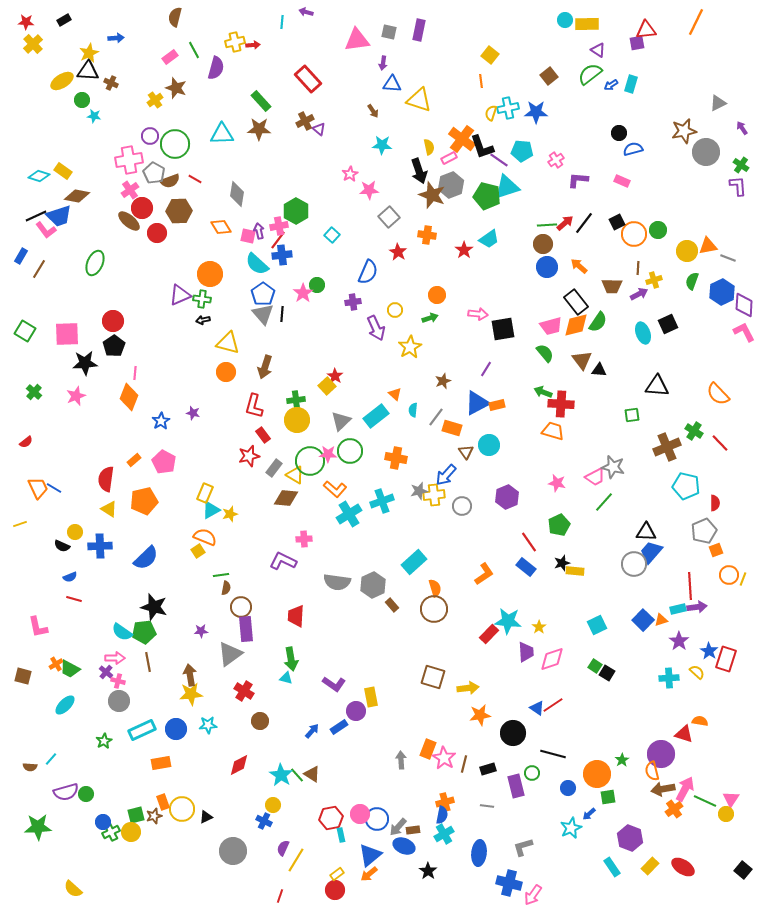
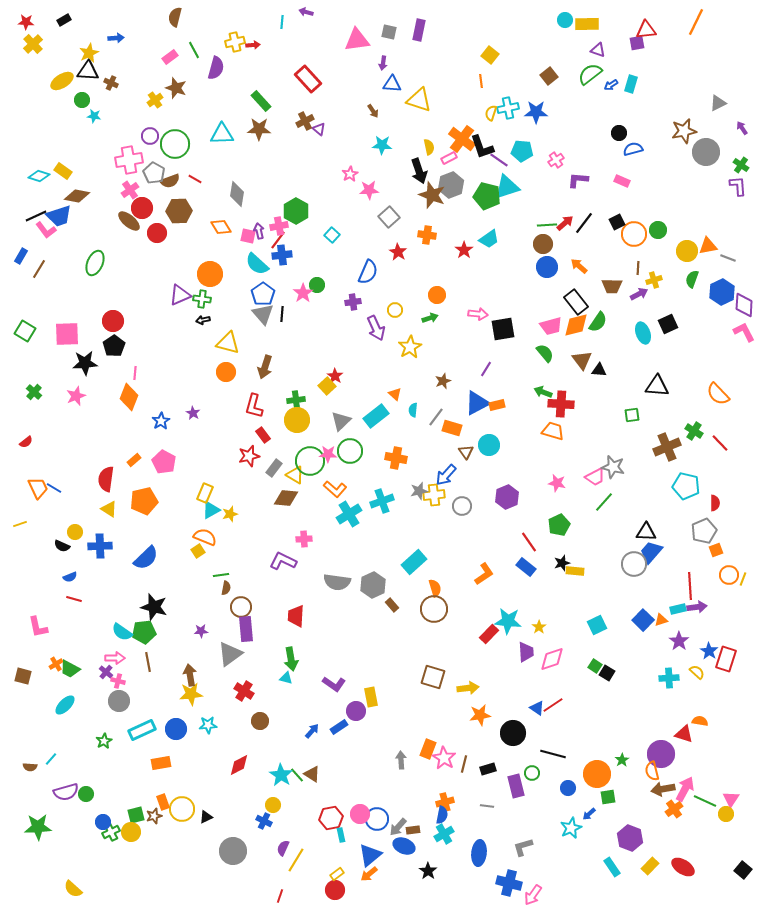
purple triangle at (598, 50): rotated 14 degrees counterclockwise
green semicircle at (692, 281): moved 2 px up
purple star at (193, 413): rotated 16 degrees clockwise
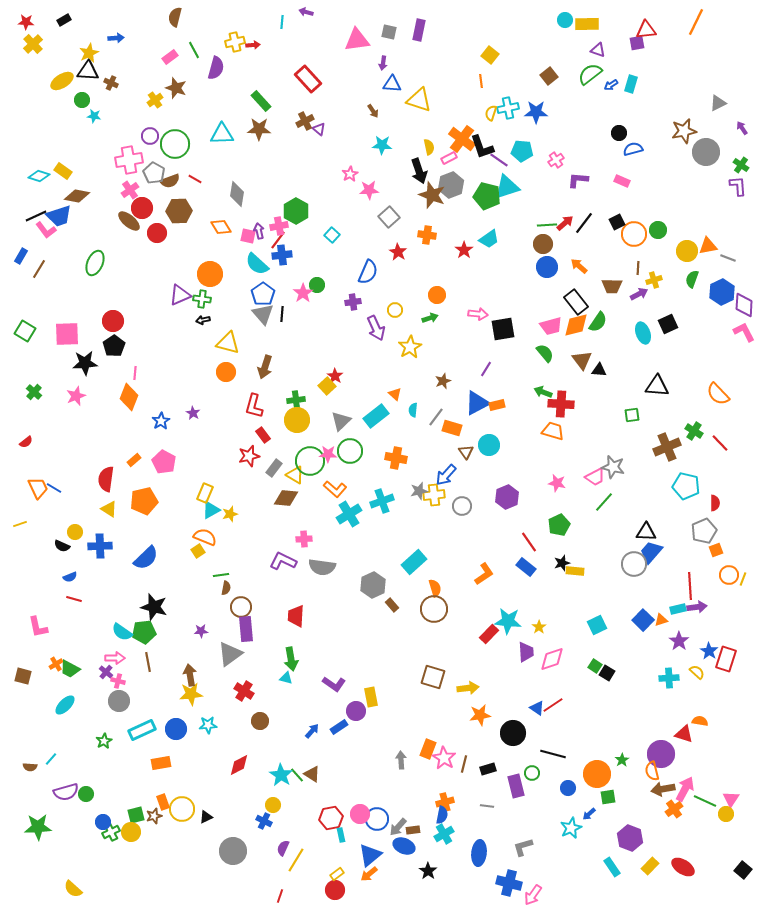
gray semicircle at (337, 582): moved 15 px left, 15 px up
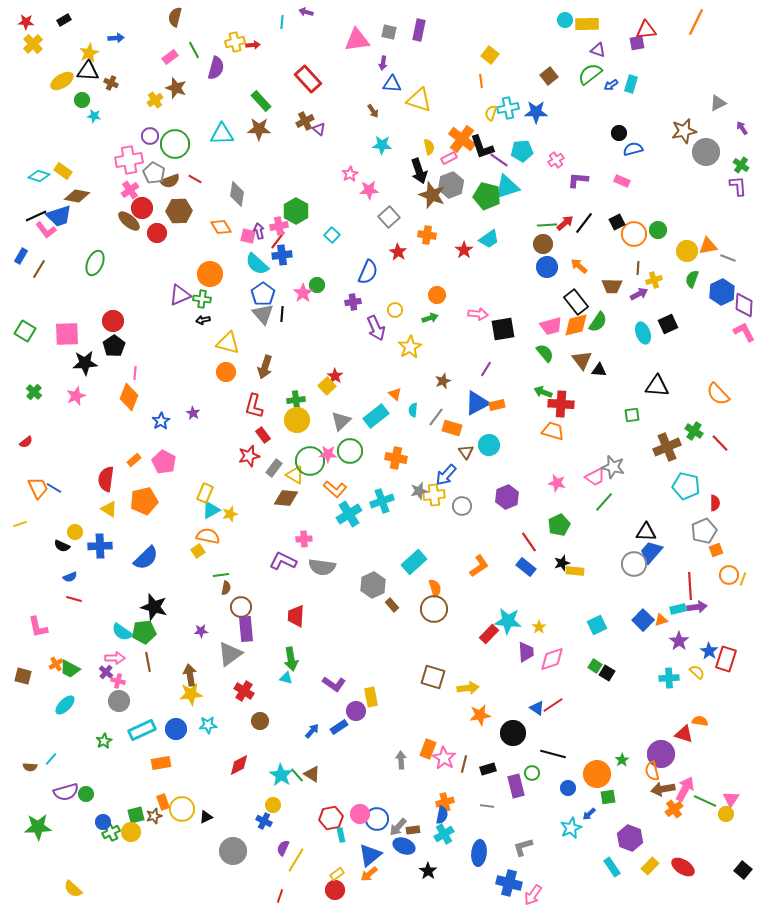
cyan pentagon at (522, 151): rotated 10 degrees counterclockwise
orange semicircle at (205, 537): moved 3 px right, 1 px up; rotated 10 degrees counterclockwise
orange L-shape at (484, 574): moved 5 px left, 8 px up
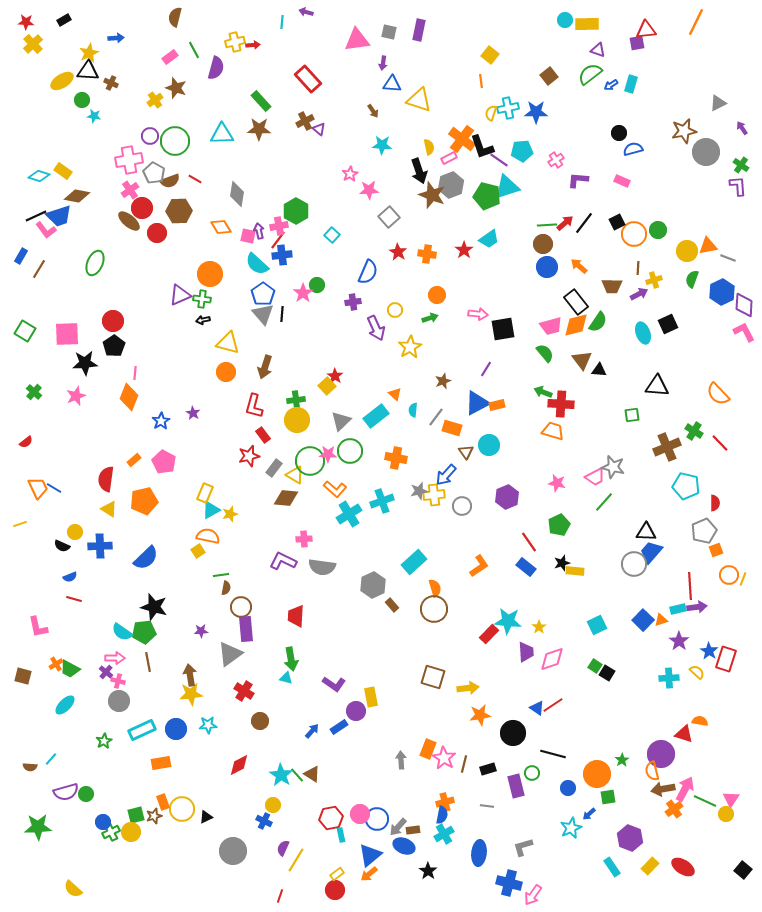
green circle at (175, 144): moved 3 px up
orange cross at (427, 235): moved 19 px down
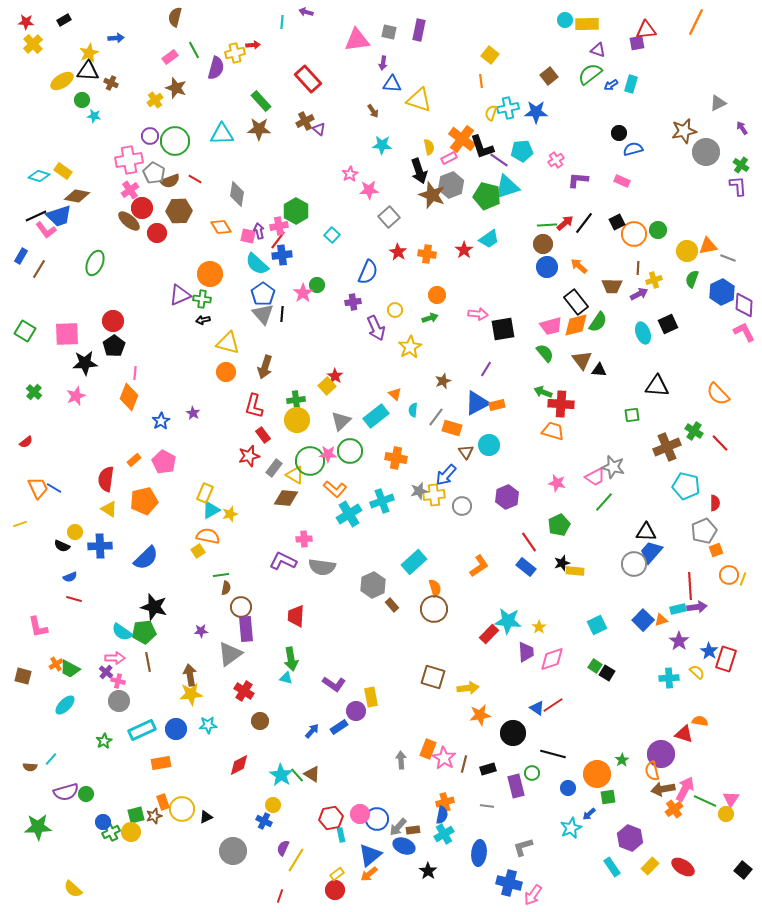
yellow cross at (235, 42): moved 11 px down
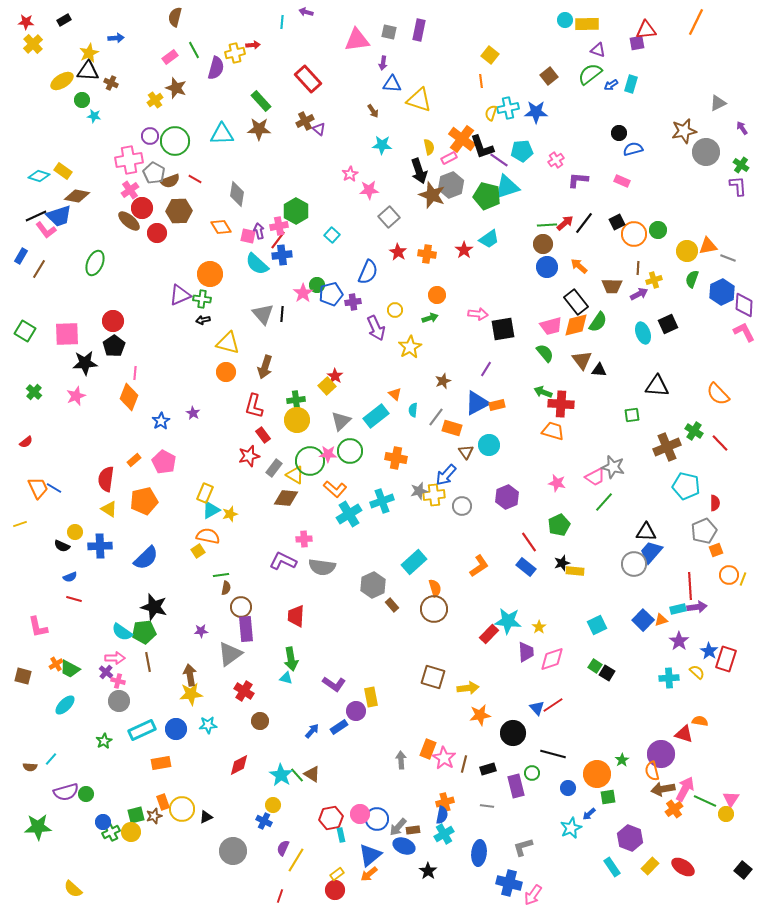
blue pentagon at (263, 294): moved 68 px right; rotated 20 degrees clockwise
blue triangle at (537, 708): rotated 14 degrees clockwise
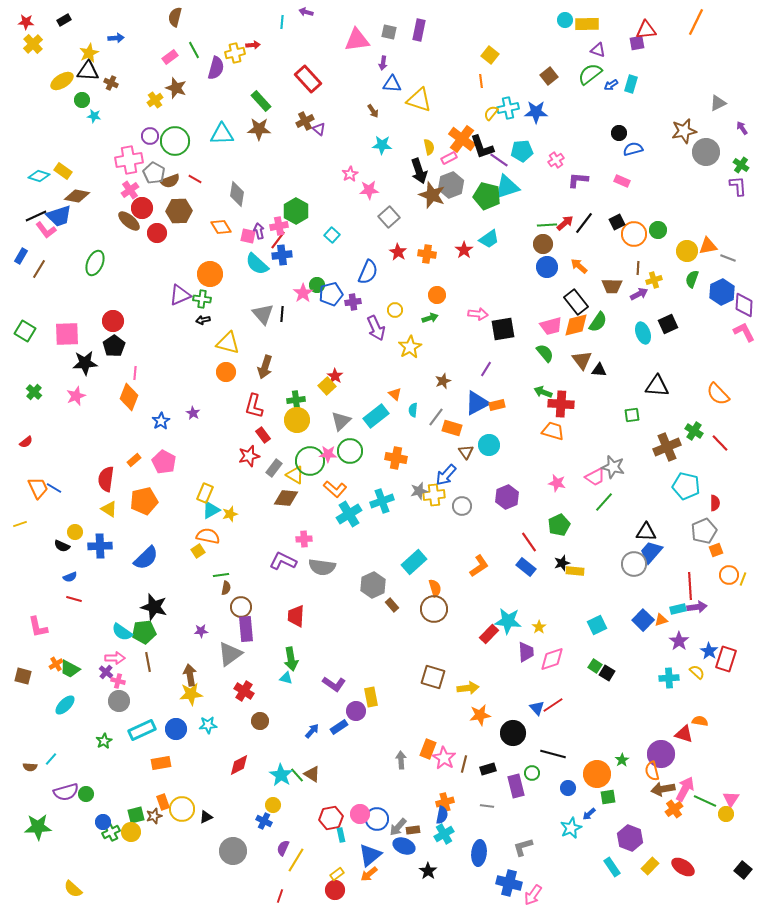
yellow semicircle at (491, 113): rotated 21 degrees clockwise
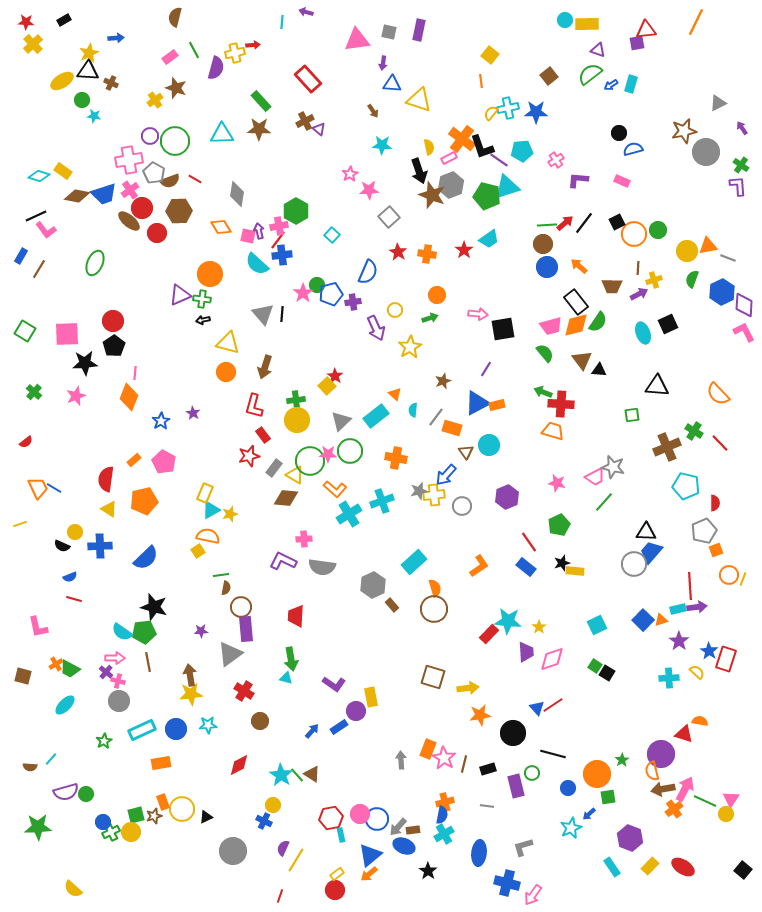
blue trapezoid at (59, 216): moved 45 px right, 22 px up
blue cross at (509, 883): moved 2 px left
